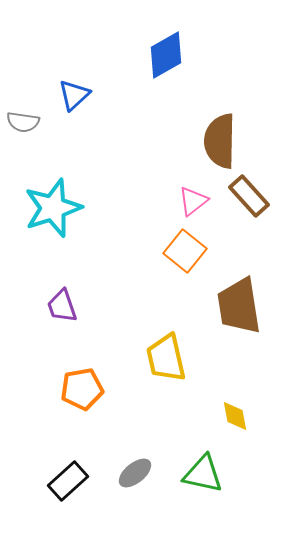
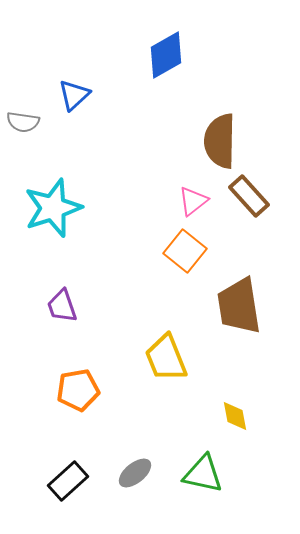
yellow trapezoid: rotated 9 degrees counterclockwise
orange pentagon: moved 4 px left, 1 px down
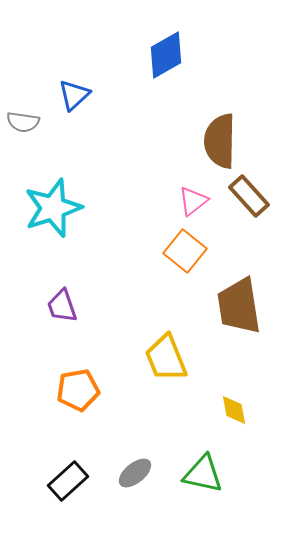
yellow diamond: moved 1 px left, 6 px up
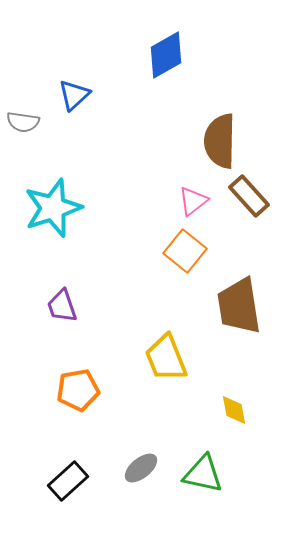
gray ellipse: moved 6 px right, 5 px up
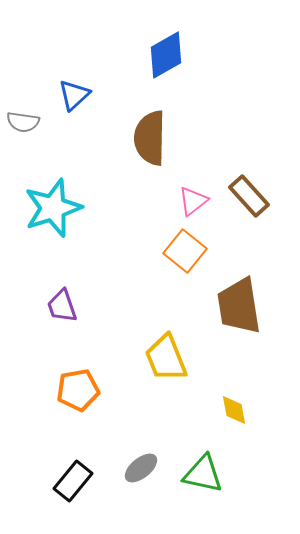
brown semicircle: moved 70 px left, 3 px up
black rectangle: moved 5 px right; rotated 9 degrees counterclockwise
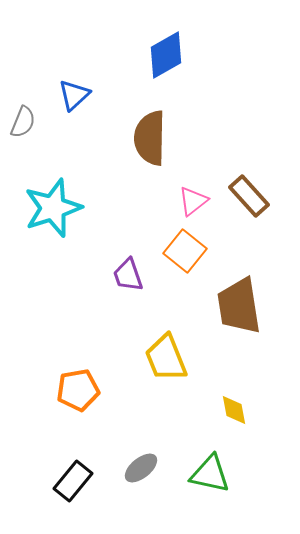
gray semicircle: rotated 76 degrees counterclockwise
purple trapezoid: moved 66 px right, 31 px up
green triangle: moved 7 px right
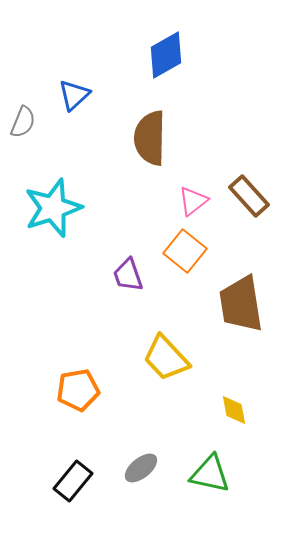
brown trapezoid: moved 2 px right, 2 px up
yellow trapezoid: rotated 21 degrees counterclockwise
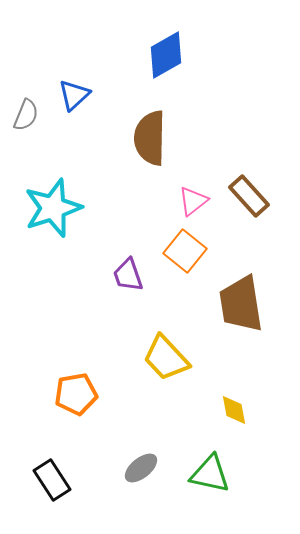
gray semicircle: moved 3 px right, 7 px up
orange pentagon: moved 2 px left, 4 px down
black rectangle: moved 21 px left, 1 px up; rotated 72 degrees counterclockwise
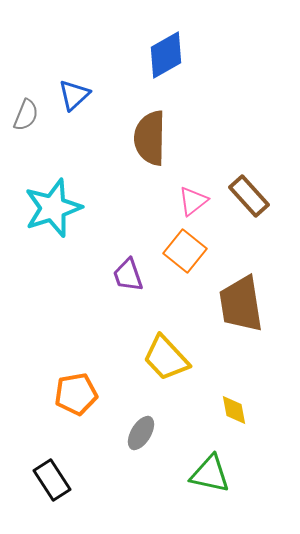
gray ellipse: moved 35 px up; rotated 20 degrees counterclockwise
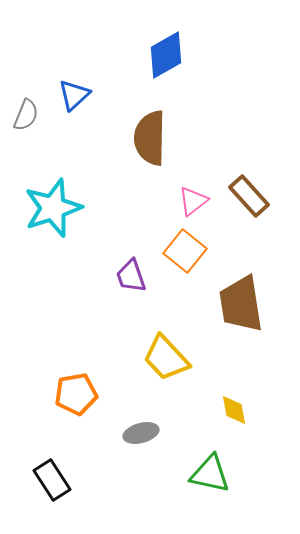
purple trapezoid: moved 3 px right, 1 px down
gray ellipse: rotated 44 degrees clockwise
